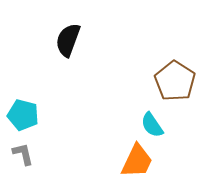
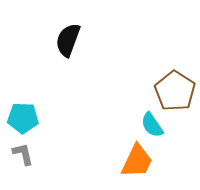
brown pentagon: moved 10 px down
cyan pentagon: moved 3 px down; rotated 12 degrees counterclockwise
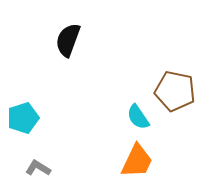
brown pentagon: rotated 21 degrees counterclockwise
cyan pentagon: rotated 20 degrees counterclockwise
cyan semicircle: moved 14 px left, 8 px up
gray L-shape: moved 15 px right, 14 px down; rotated 45 degrees counterclockwise
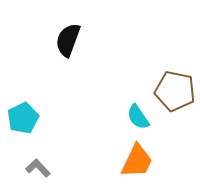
cyan pentagon: rotated 8 degrees counterclockwise
gray L-shape: rotated 15 degrees clockwise
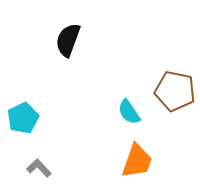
cyan semicircle: moved 9 px left, 5 px up
orange trapezoid: rotated 6 degrees counterclockwise
gray L-shape: moved 1 px right
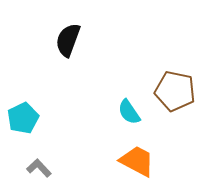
orange trapezoid: rotated 81 degrees counterclockwise
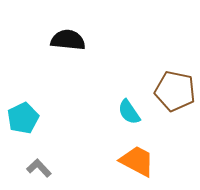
black semicircle: rotated 76 degrees clockwise
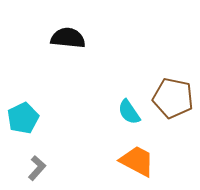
black semicircle: moved 2 px up
brown pentagon: moved 2 px left, 7 px down
gray L-shape: moved 2 px left; rotated 85 degrees clockwise
